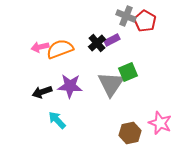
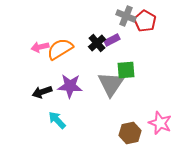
orange semicircle: rotated 12 degrees counterclockwise
green square: moved 2 px left, 2 px up; rotated 18 degrees clockwise
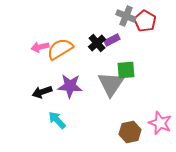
brown hexagon: moved 1 px up
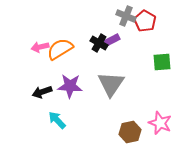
black cross: moved 2 px right; rotated 18 degrees counterclockwise
green square: moved 36 px right, 8 px up
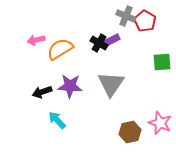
pink arrow: moved 4 px left, 7 px up
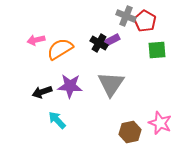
green square: moved 5 px left, 12 px up
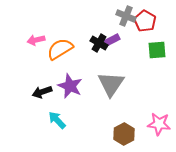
purple star: rotated 20 degrees clockwise
pink star: moved 1 px left, 1 px down; rotated 15 degrees counterclockwise
brown hexagon: moved 6 px left, 2 px down; rotated 15 degrees counterclockwise
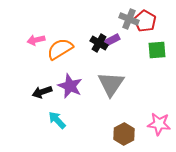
gray cross: moved 3 px right, 3 px down
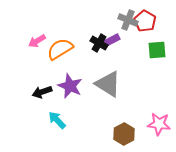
gray cross: moved 1 px left, 1 px down
pink arrow: moved 1 px right, 1 px down; rotated 18 degrees counterclockwise
gray triangle: moved 3 px left; rotated 32 degrees counterclockwise
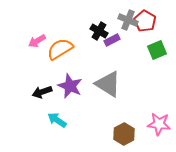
black cross: moved 12 px up
green square: rotated 18 degrees counterclockwise
cyan arrow: rotated 12 degrees counterclockwise
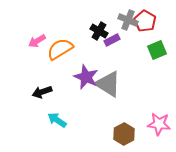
purple star: moved 16 px right, 9 px up
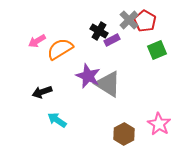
gray cross: moved 1 px right; rotated 24 degrees clockwise
purple star: moved 2 px right, 1 px up
pink star: rotated 25 degrees clockwise
